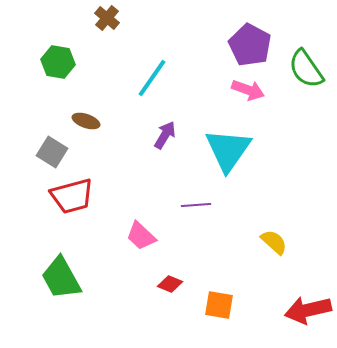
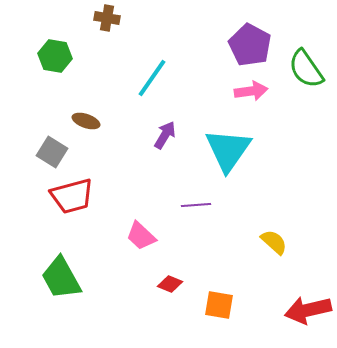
brown cross: rotated 30 degrees counterclockwise
green hexagon: moved 3 px left, 6 px up
pink arrow: moved 3 px right, 1 px down; rotated 28 degrees counterclockwise
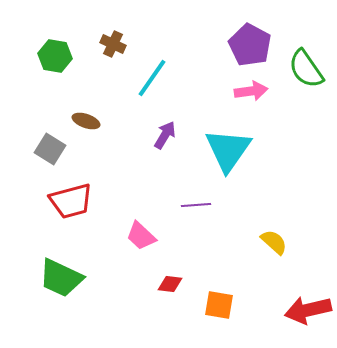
brown cross: moved 6 px right, 26 px down; rotated 15 degrees clockwise
gray square: moved 2 px left, 3 px up
red trapezoid: moved 1 px left, 5 px down
green trapezoid: rotated 36 degrees counterclockwise
red diamond: rotated 15 degrees counterclockwise
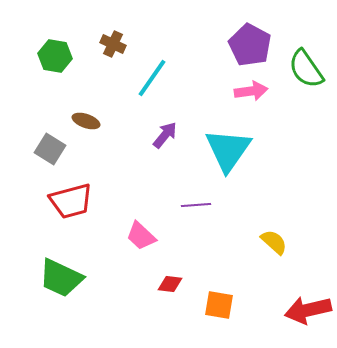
purple arrow: rotated 8 degrees clockwise
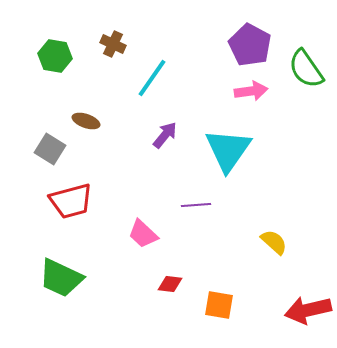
pink trapezoid: moved 2 px right, 2 px up
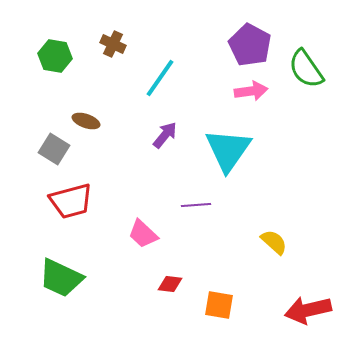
cyan line: moved 8 px right
gray square: moved 4 px right
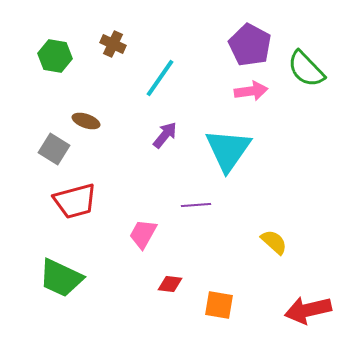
green semicircle: rotated 9 degrees counterclockwise
red trapezoid: moved 4 px right
pink trapezoid: rotated 76 degrees clockwise
